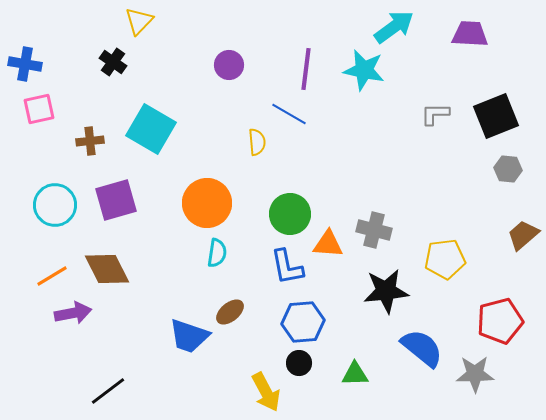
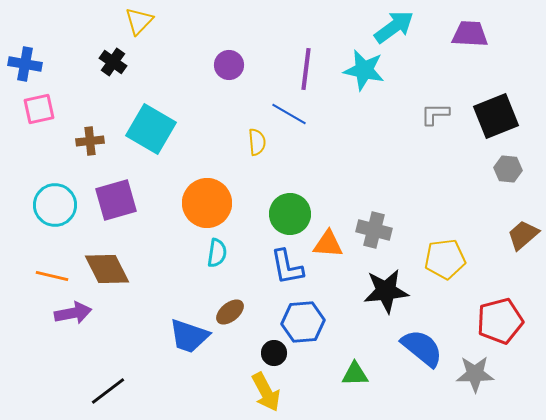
orange line: rotated 44 degrees clockwise
black circle: moved 25 px left, 10 px up
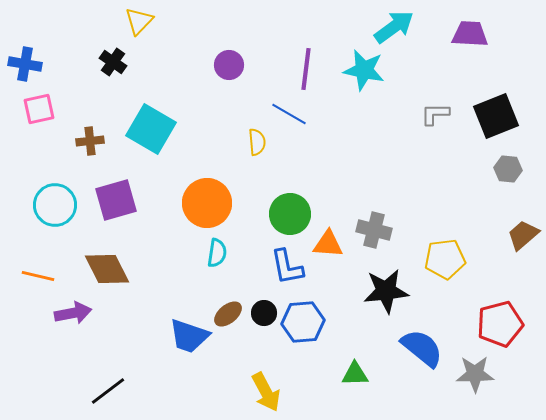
orange line: moved 14 px left
brown ellipse: moved 2 px left, 2 px down
red pentagon: moved 3 px down
black circle: moved 10 px left, 40 px up
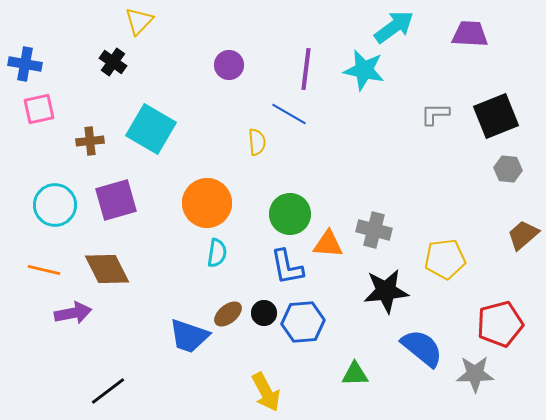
orange line: moved 6 px right, 6 px up
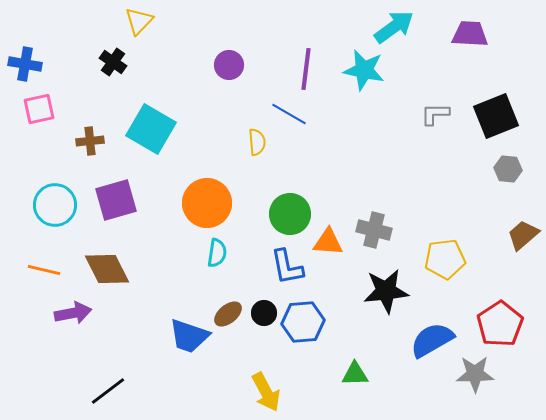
orange triangle: moved 2 px up
red pentagon: rotated 18 degrees counterclockwise
blue semicircle: moved 10 px right, 8 px up; rotated 69 degrees counterclockwise
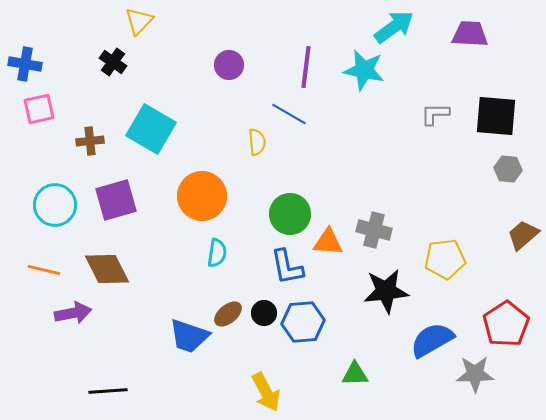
purple line: moved 2 px up
black square: rotated 27 degrees clockwise
orange circle: moved 5 px left, 7 px up
red pentagon: moved 6 px right
black line: rotated 33 degrees clockwise
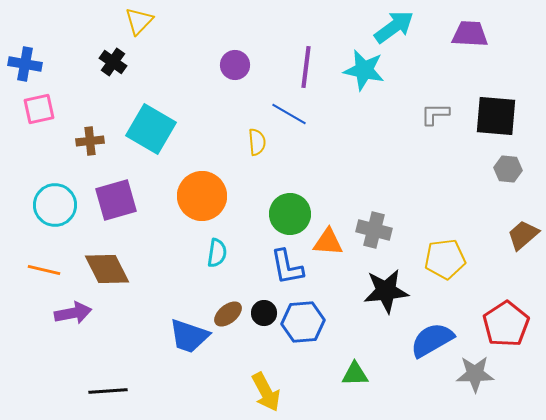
purple circle: moved 6 px right
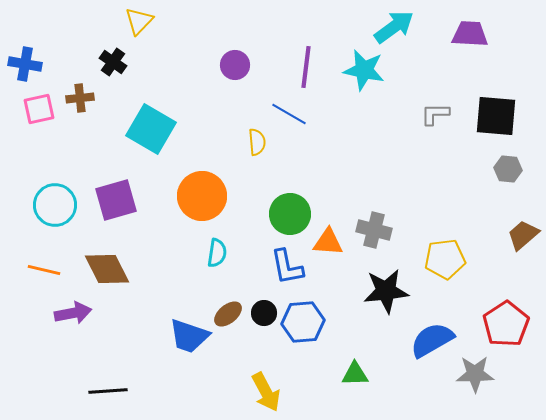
brown cross: moved 10 px left, 43 px up
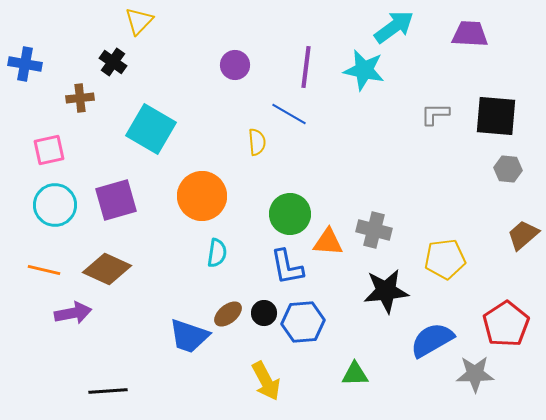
pink square: moved 10 px right, 41 px down
brown diamond: rotated 39 degrees counterclockwise
yellow arrow: moved 11 px up
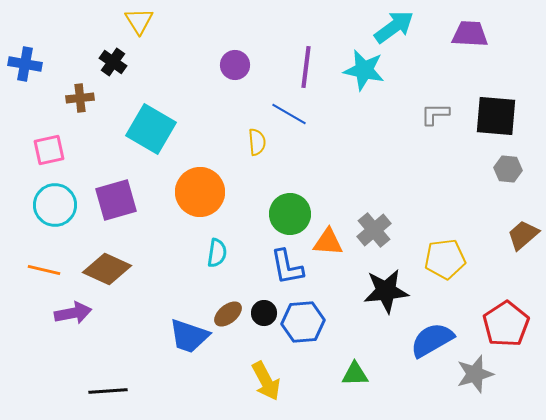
yellow triangle: rotated 16 degrees counterclockwise
orange circle: moved 2 px left, 4 px up
gray cross: rotated 36 degrees clockwise
gray star: rotated 15 degrees counterclockwise
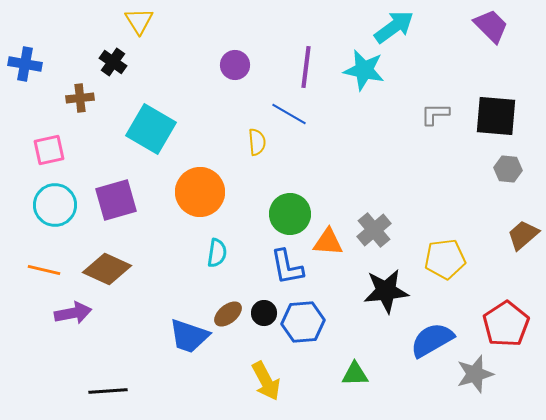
purple trapezoid: moved 21 px right, 8 px up; rotated 42 degrees clockwise
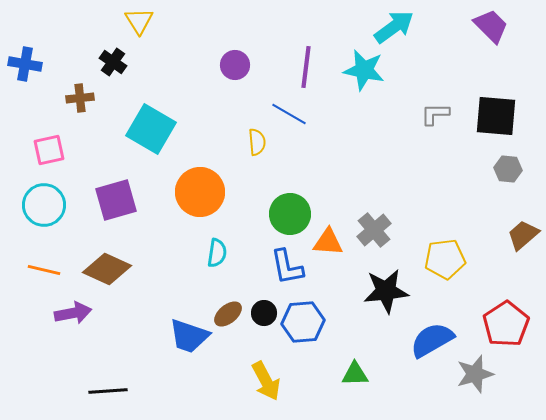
cyan circle: moved 11 px left
